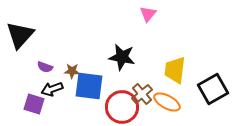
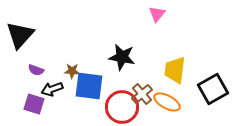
pink triangle: moved 9 px right
purple semicircle: moved 9 px left, 3 px down
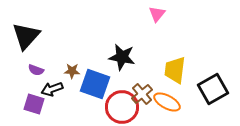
black triangle: moved 6 px right, 1 px down
blue square: moved 6 px right, 2 px up; rotated 12 degrees clockwise
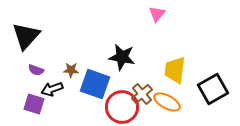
brown star: moved 1 px left, 1 px up
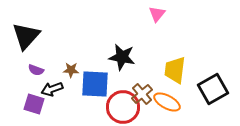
blue square: rotated 16 degrees counterclockwise
red circle: moved 1 px right
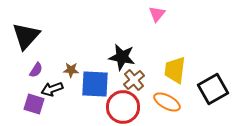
purple semicircle: rotated 77 degrees counterclockwise
brown cross: moved 8 px left, 14 px up
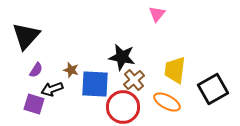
brown star: rotated 14 degrees clockwise
